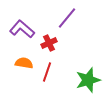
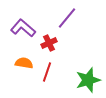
purple L-shape: moved 1 px right, 1 px up
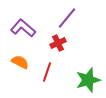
red cross: moved 9 px right
orange semicircle: moved 4 px left, 1 px up; rotated 18 degrees clockwise
